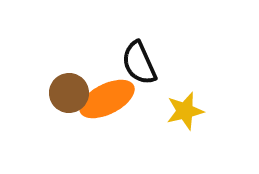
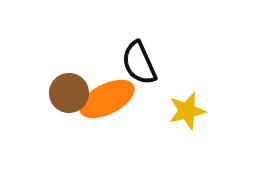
yellow star: moved 2 px right
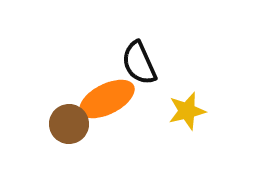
brown circle: moved 31 px down
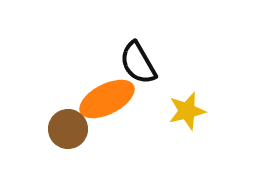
black semicircle: moved 1 px left; rotated 6 degrees counterclockwise
brown circle: moved 1 px left, 5 px down
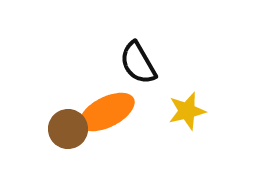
orange ellipse: moved 13 px down
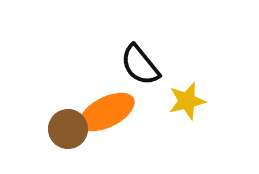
black semicircle: moved 2 px right, 2 px down; rotated 9 degrees counterclockwise
yellow star: moved 10 px up
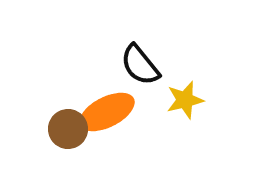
yellow star: moved 2 px left, 1 px up
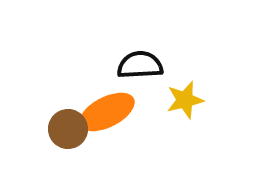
black semicircle: rotated 126 degrees clockwise
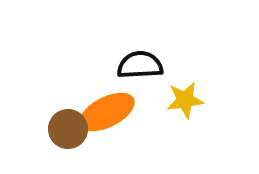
yellow star: rotated 6 degrees clockwise
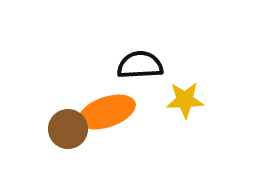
yellow star: rotated 6 degrees clockwise
orange ellipse: rotated 8 degrees clockwise
